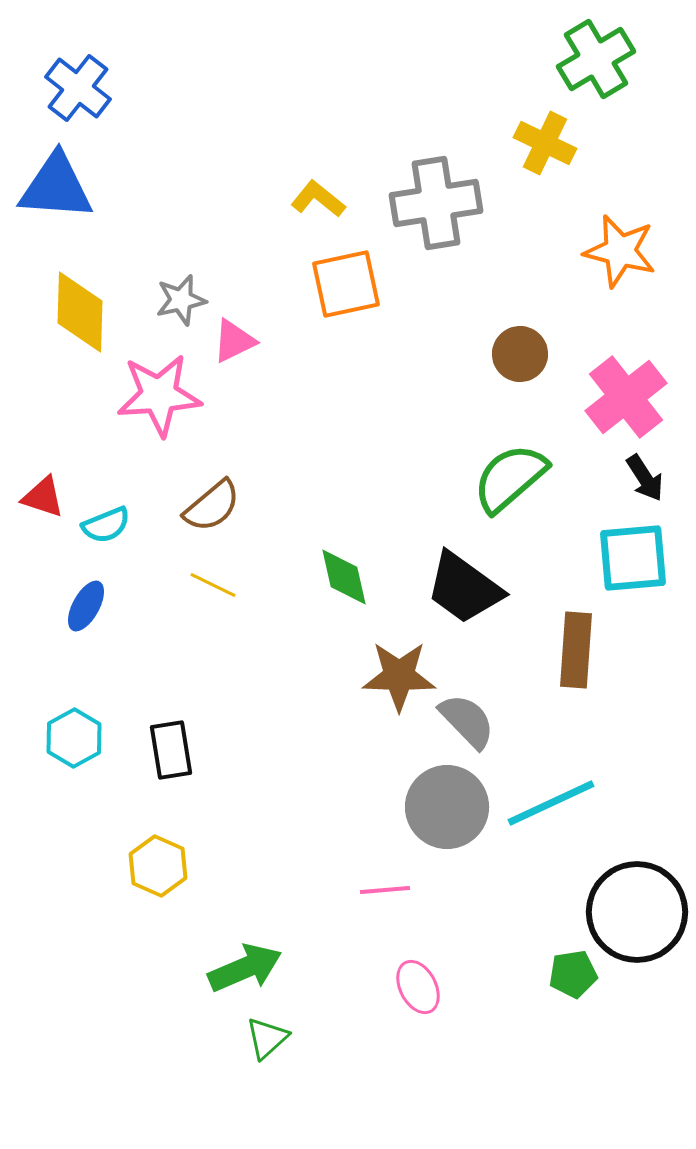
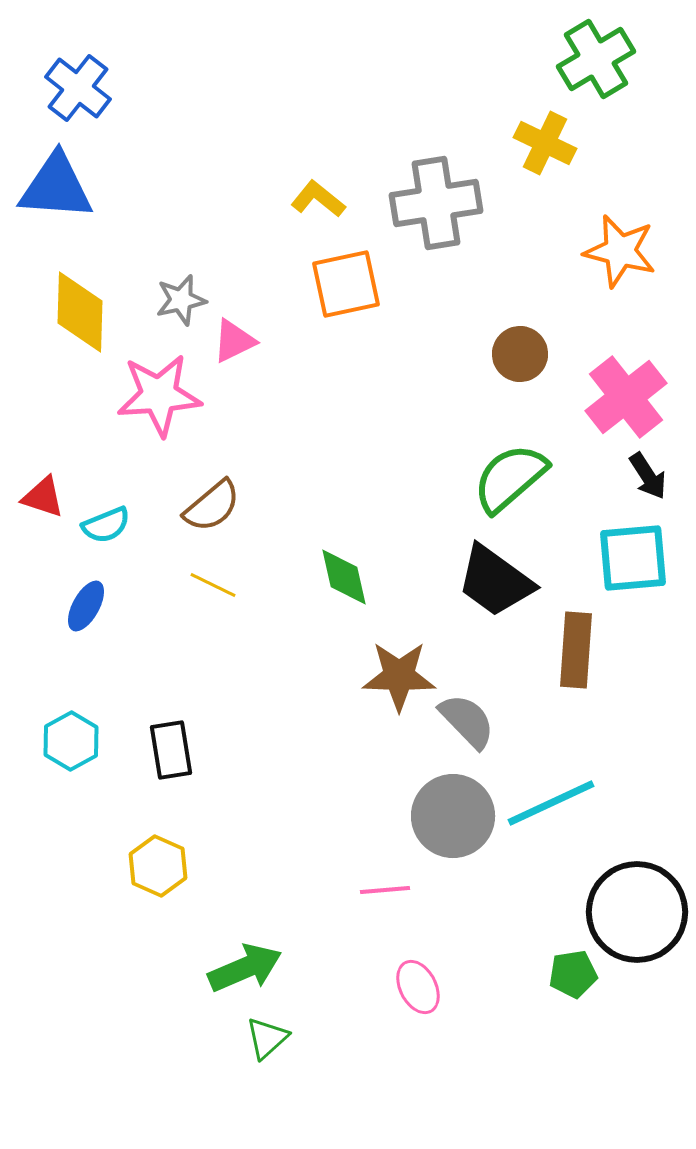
black arrow: moved 3 px right, 2 px up
black trapezoid: moved 31 px right, 7 px up
cyan hexagon: moved 3 px left, 3 px down
gray circle: moved 6 px right, 9 px down
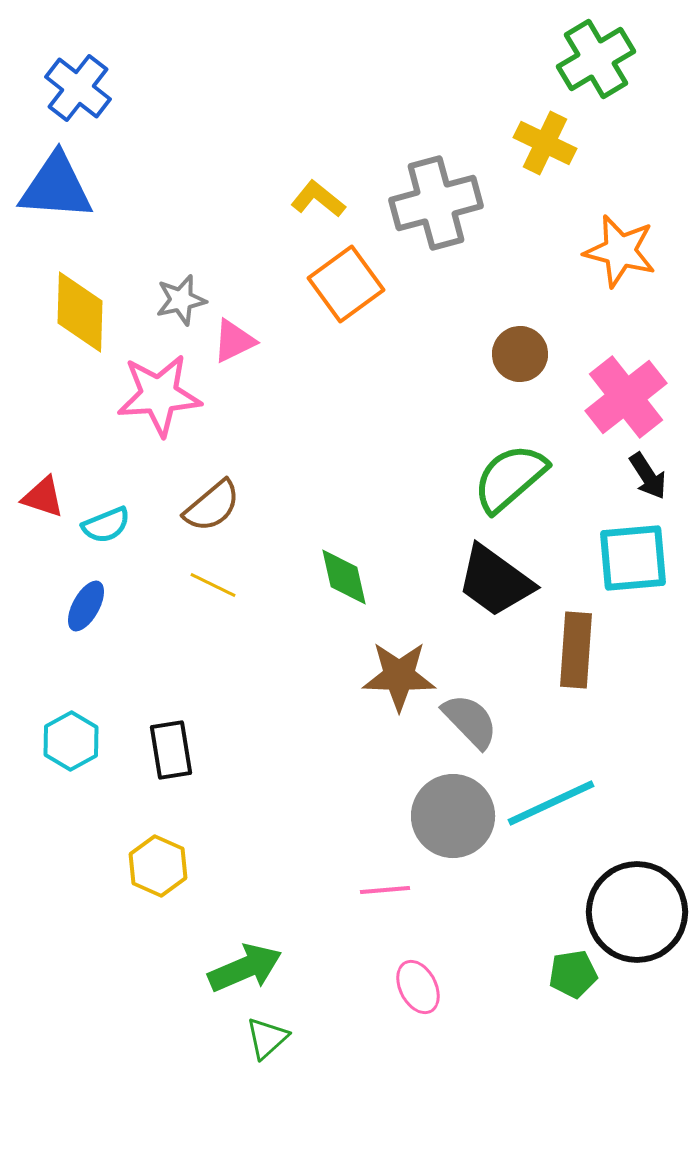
gray cross: rotated 6 degrees counterclockwise
orange square: rotated 24 degrees counterclockwise
gray semicircle: moved 3 px right
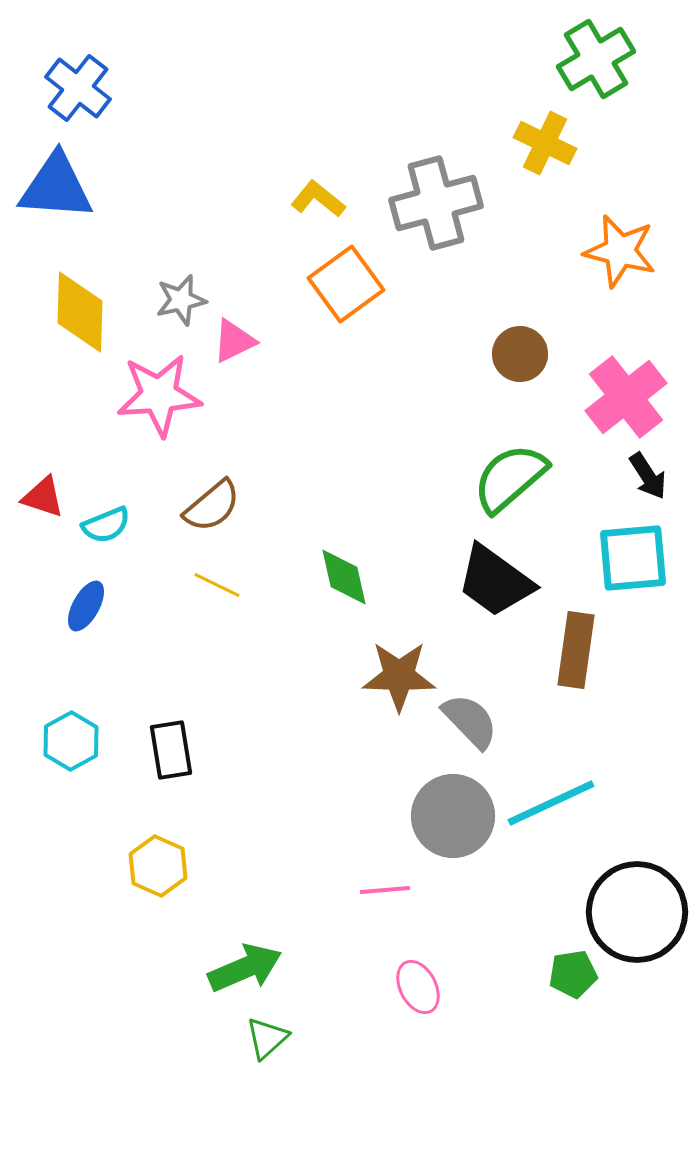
yellow line: moved 4 px right
brown rectangle: rotated 4 degrees clockwise
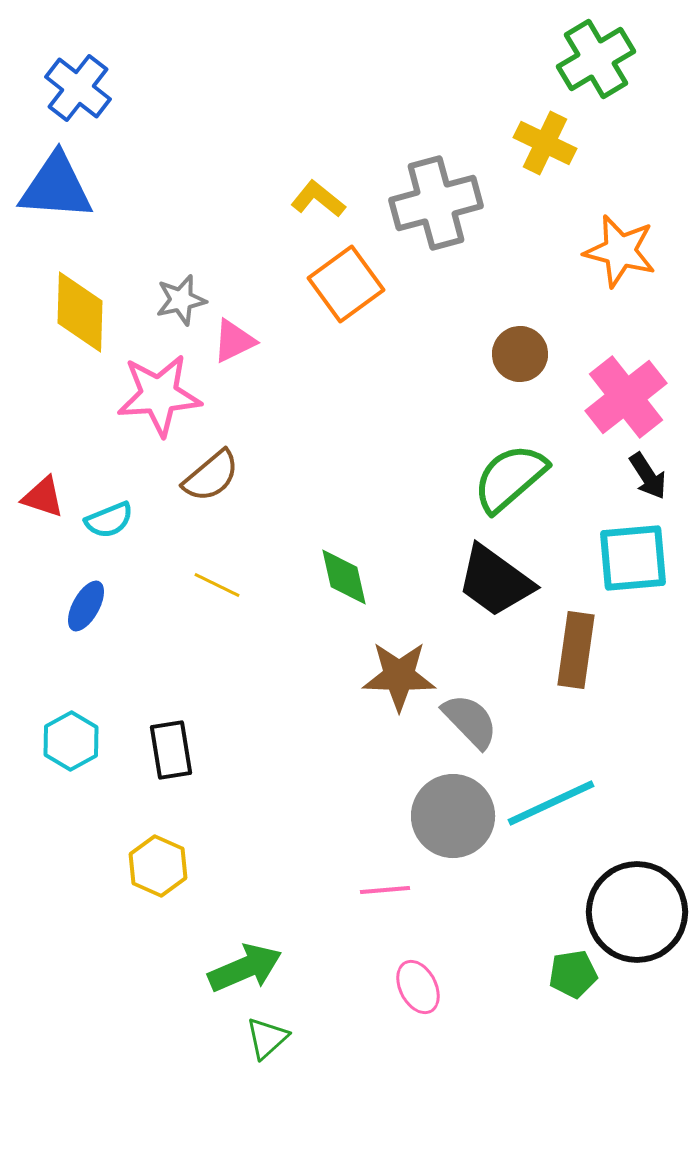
brown semicircle: moved 1 px left, 30 px up
cyan semicircle: moved 3 px right, 5 px up
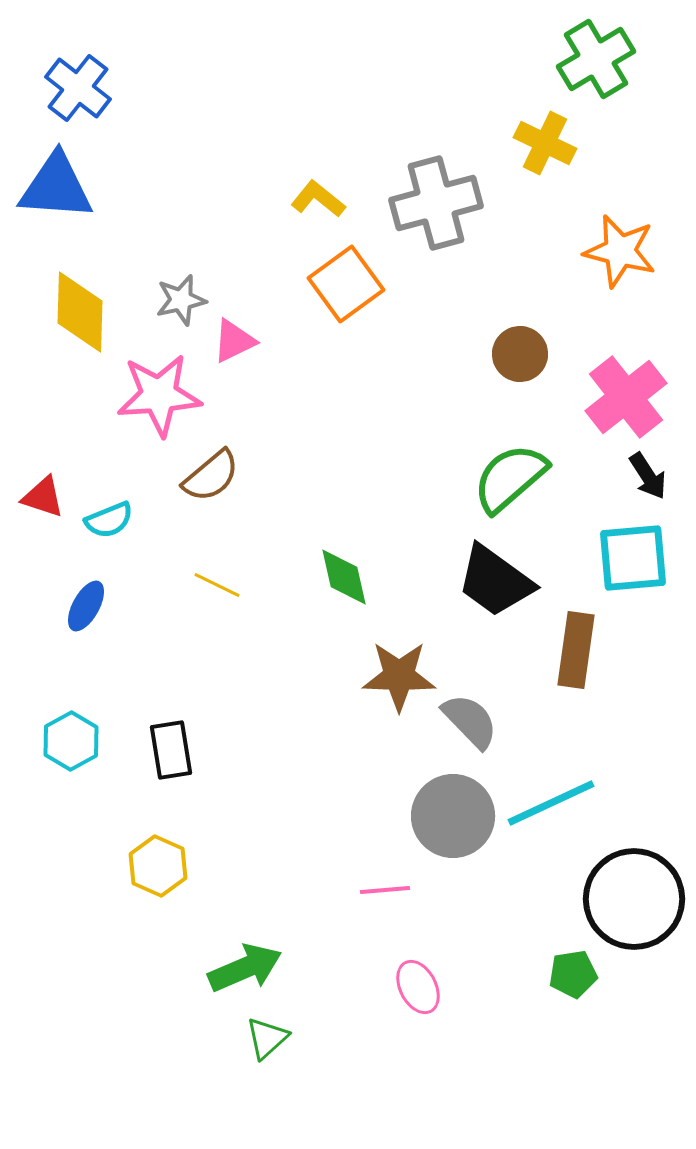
black circle: moved 3 px left, 13 px up
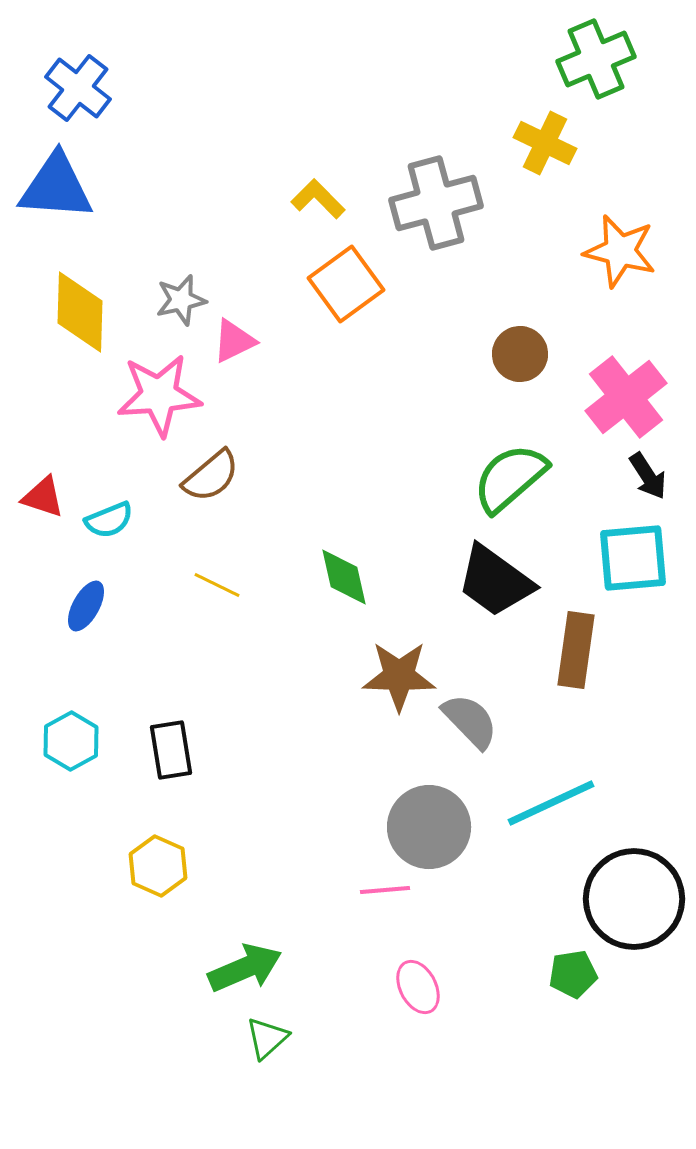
green cross: rotated 8 degrees clockwise
yellow L-shape: rotated 6 degrees clockwise
gray circle: moved 24 px left, 11 px down
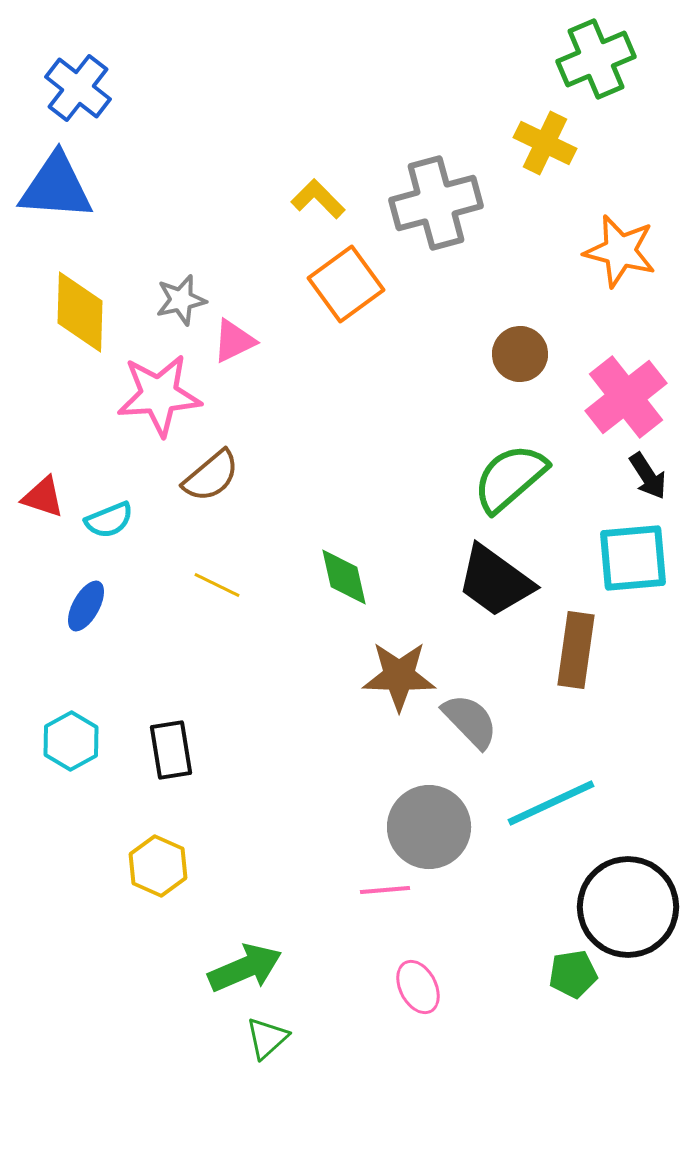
black circle: moved 6 px left, 8 px down
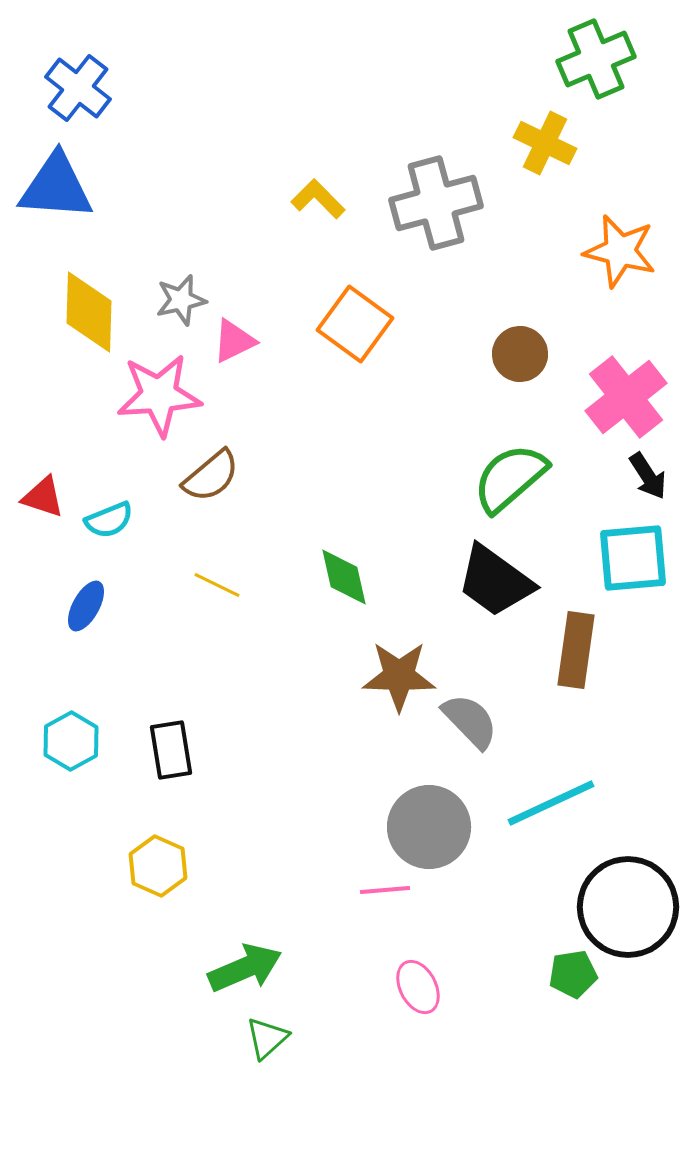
orange square: moved 9 px right, 40 px down; rotated 18 degrees counterclockwise
yellow diamond: moved 9 px right
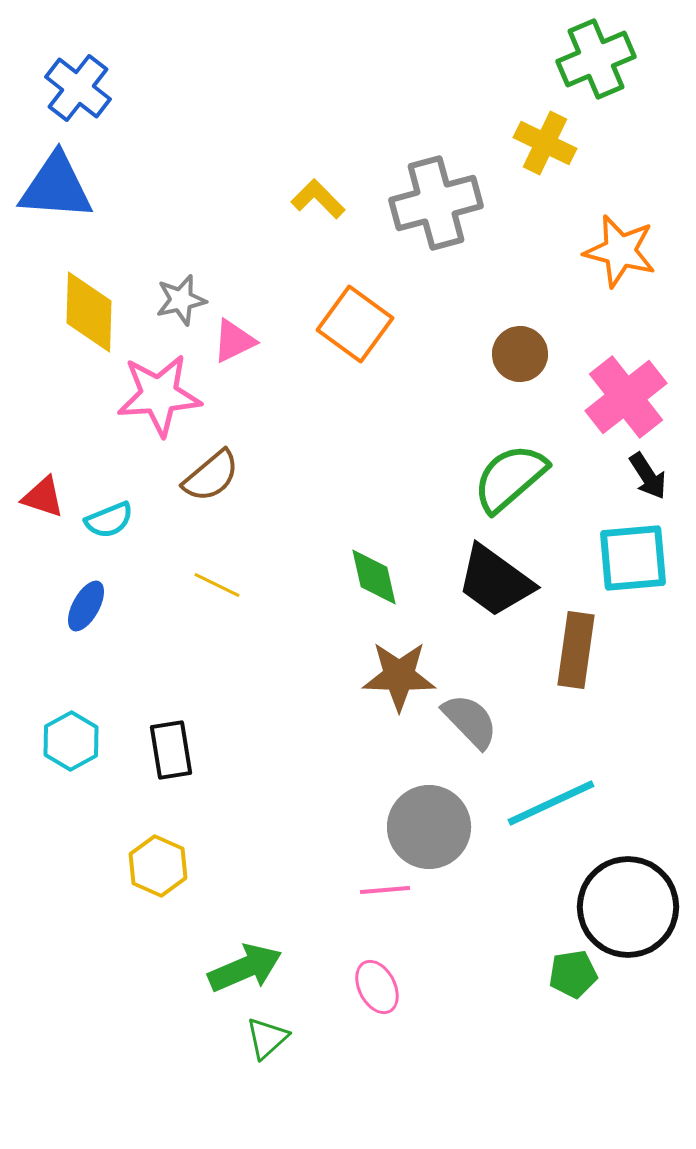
green diamond: moved 30 px right
pink ellipse: moved 41 px left
